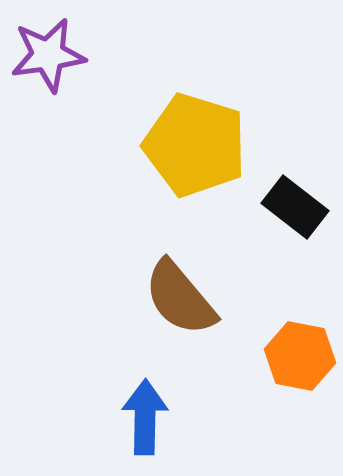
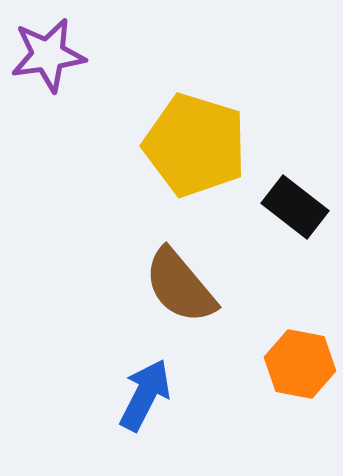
brown semicircle: moved 12 px up
orange hexagon: moved 8 px down
blue arrow: moved 22 px up; rotated 26 degrees clockwise
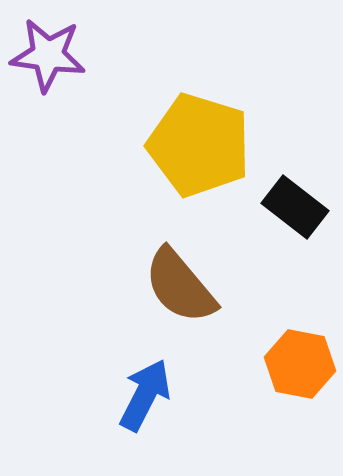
purple star: rotated 16 degrees clockwise
yellow pentagon: moved 4 px right
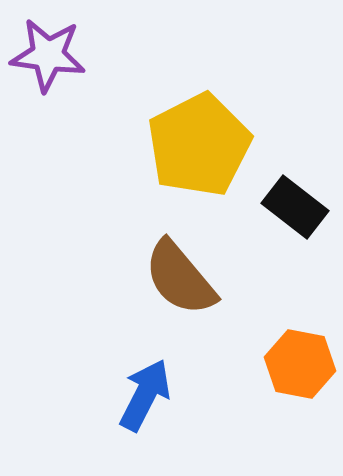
yellow pentagon: rotated 28 degrees clockwise
brown semicircle: moved 8 px up
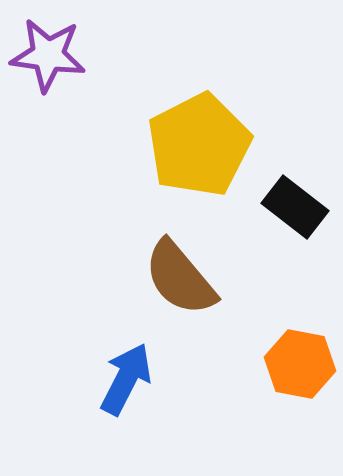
blue arrow: moved 19 px left, 16 px up
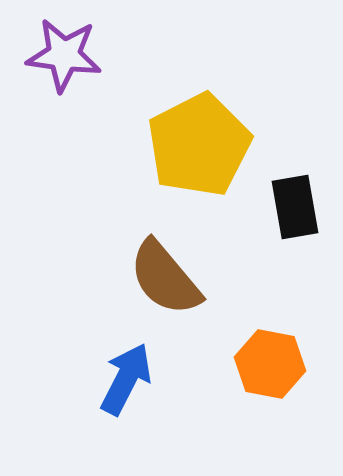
purple star: moved 16 px right
black rectangle: rotated 42 degrees clockwise
brown semicircle: moved 15 px left
orange hexagon: moved 30 px left
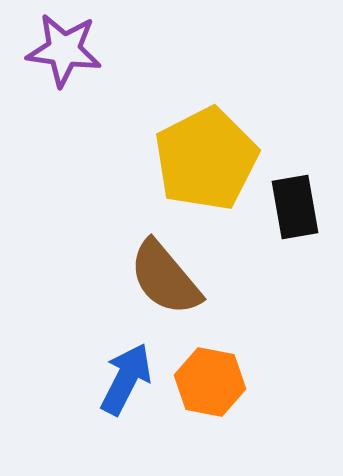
purple star: moved 5 px up
yellow pentagon: moved 7 px right, 14 px down
orange hexagon: moved 60 px left, 18 px down
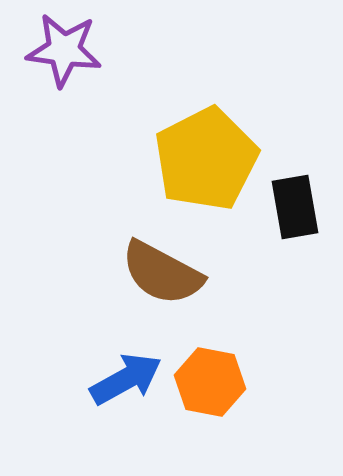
brown semicircle: moved 3 px left, 5 px up; rotated 22 degrees counterclockwise
blue arrow: rotated 34 degrees clockwise
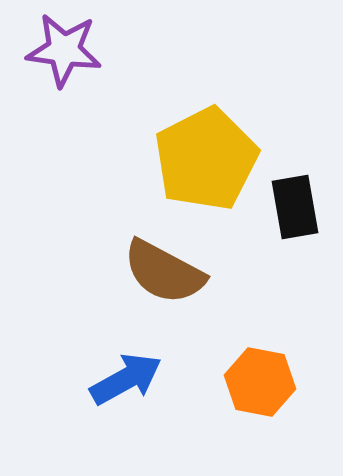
brown semicircle: moved 2 px right, 1 px up
orange hexagon: moved 50 px right
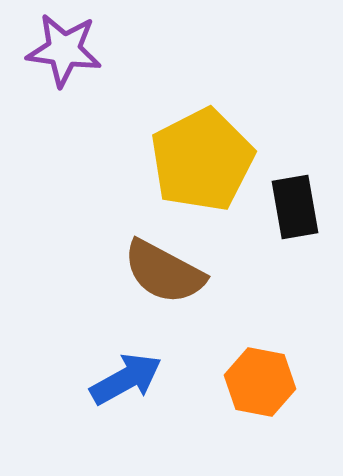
yellow pentagon: moved 4 px left, 1 px down
